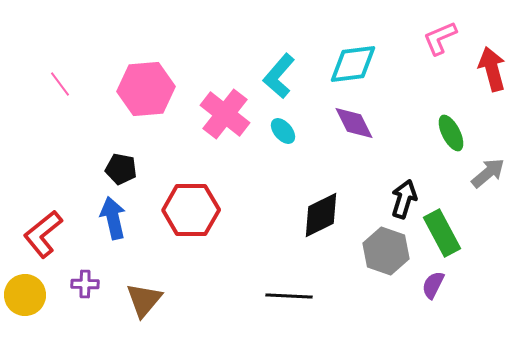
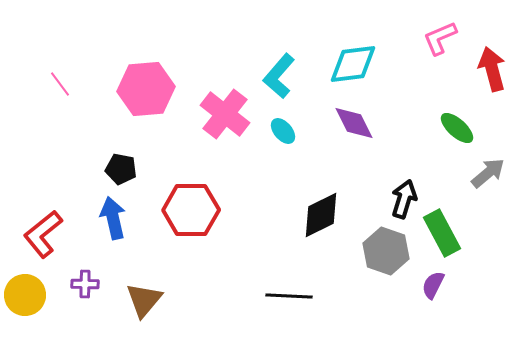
green ellipse: moved 6 px right, 5 px up; rotated 21 degrees counterclockwise
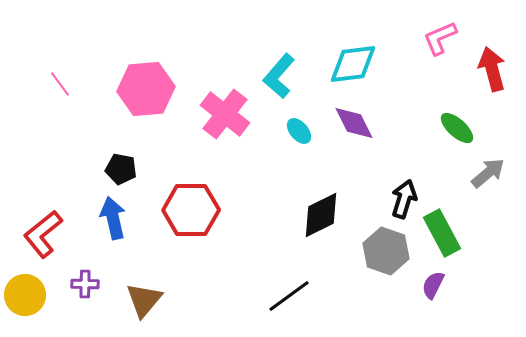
cyan ellipse: moved 16 px right
black line: rotated 39 degrees counterclockwise
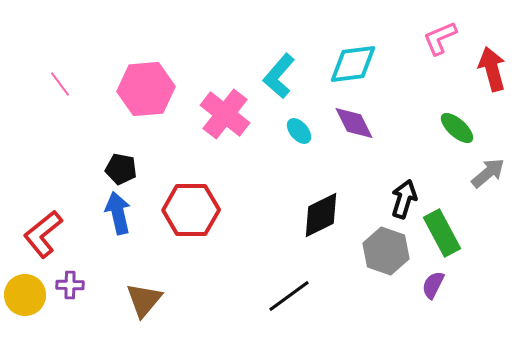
blue arrow: moved 5 px right, 5 px up
purple cross: moved 15 px left, 1 px down
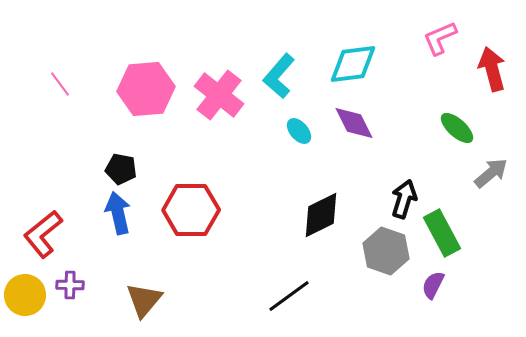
pink cross: moved 6 px left, 19 px up
gray arrow: moved 3 px right
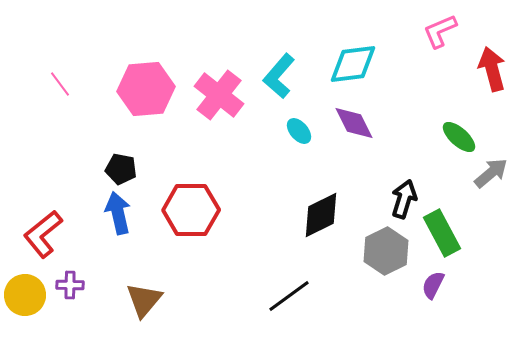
pink L-shape: moved 7 px up
green ellipse: moved 2 px right, 9 px down
gray hexagon: rotated 15 degrees clockwise
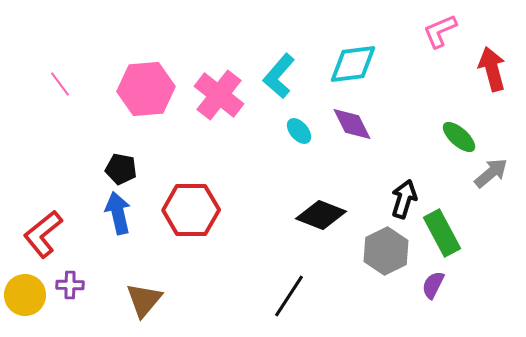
purple diamond: moved 2 px left, 1 px down
black diamond: rotated 48 degrees clockwise
black line: rotated 21 degrees counterclockwise
